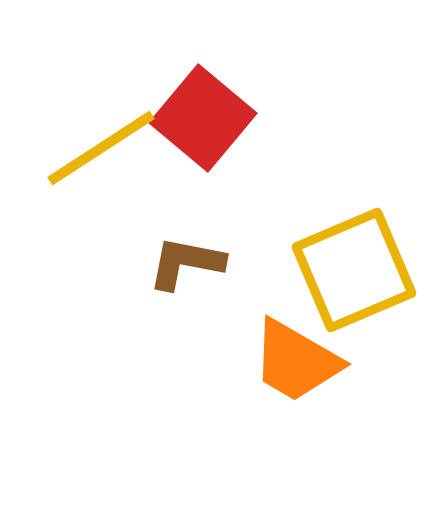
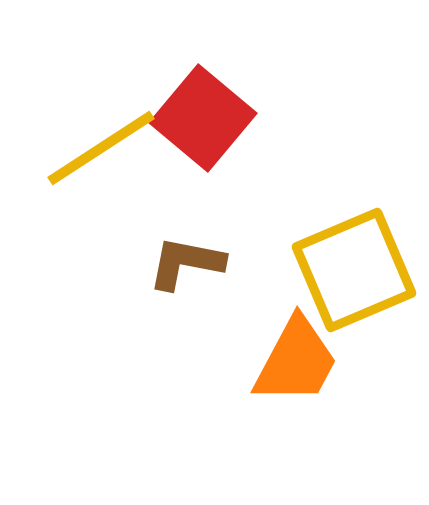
orange trapezoid: rotated 92 degrees counterclockwise
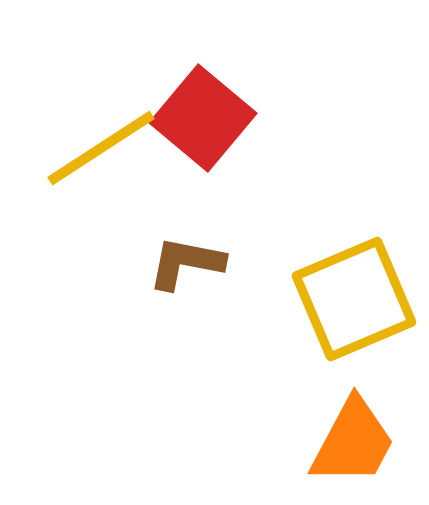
yellow square: moved 29 px down
orange trapezoid: moved 57 px right, 81 px down
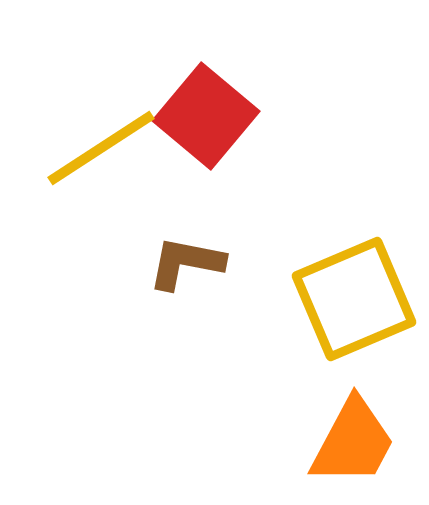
red square: moved 3 px right, 2 px up
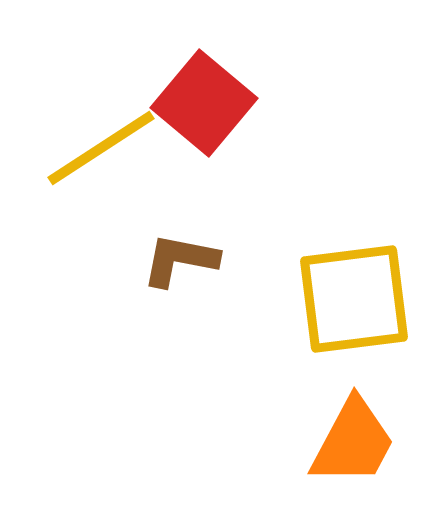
red square: moved 2 px left, 13 px up
brown L-shape: moved 6 px left, 3 px up
yellow square: rotated 16 degrees clockwise
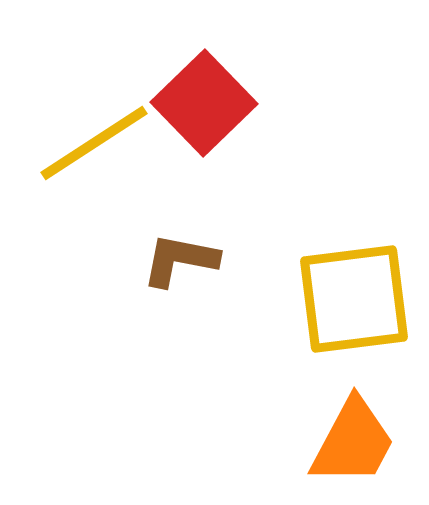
red square: rotated 6 degrees clockwise
yellow line: moved 7 px left, 5 px up
